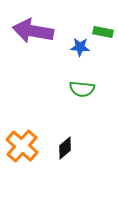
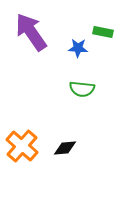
purple arrow: moved 2 px left, 1 px down; rotated 45 degrees clockwise
blue star: moved 2 px left, 1 px down
black diamond: rotated 35 degrees clockwise
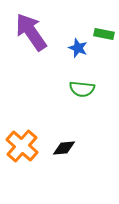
green rectangle: moved 1 px right, 2 px down
blue star: rotated 18 degrees clockwise
black diamond: moved 1 px left
